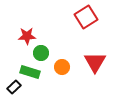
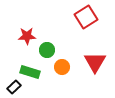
green circle: moved 6 px right, 3 px up
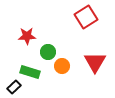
green circle: moved 1 px right, 2 px down
orange circle: moved 1 px up
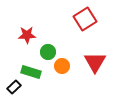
red square: moved 1 px left, 2 px down
red star: moved 1 px up
green rectangle: moved 1 px right
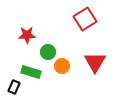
black rectangle: rotated 24 degrees counterclockwise
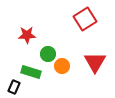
green circle: moved 2 px down
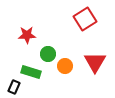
orange circle: moved 3 px right
